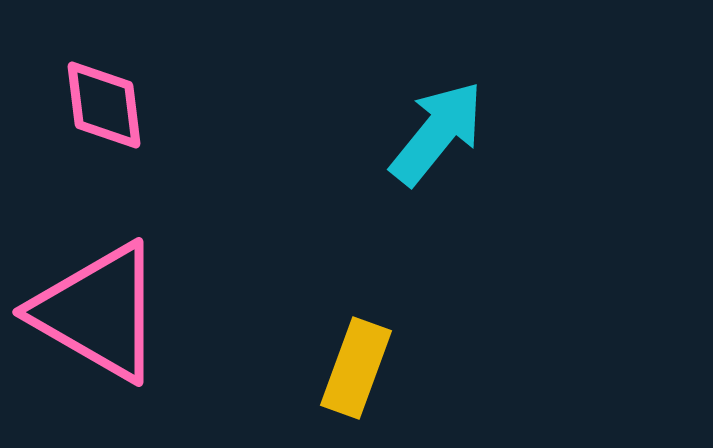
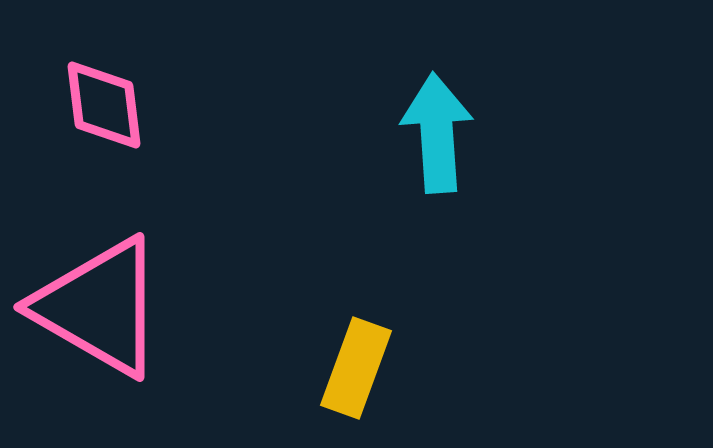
cyan arrow: rotated 43 degrees counterclockwise
pink triangle: moved 1 px right, 5 px up
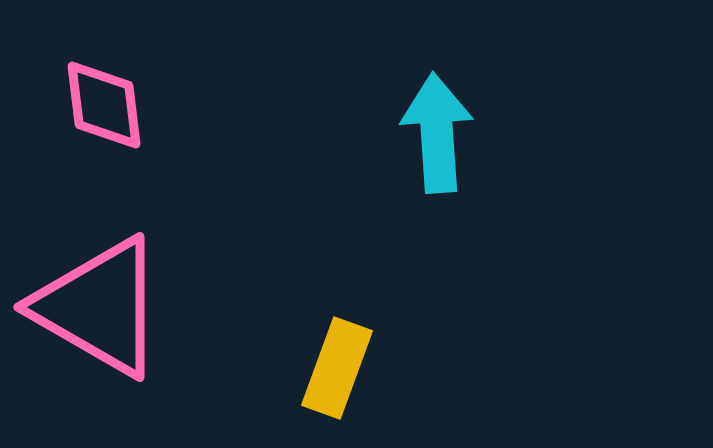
yellow rectangle: moved 19 px left
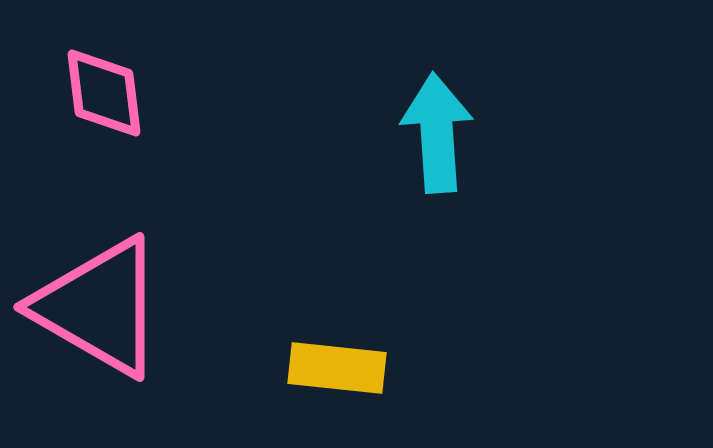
pink diamond: moved 12 px up
yellow rectangle: rotated 76 degrees clockwise
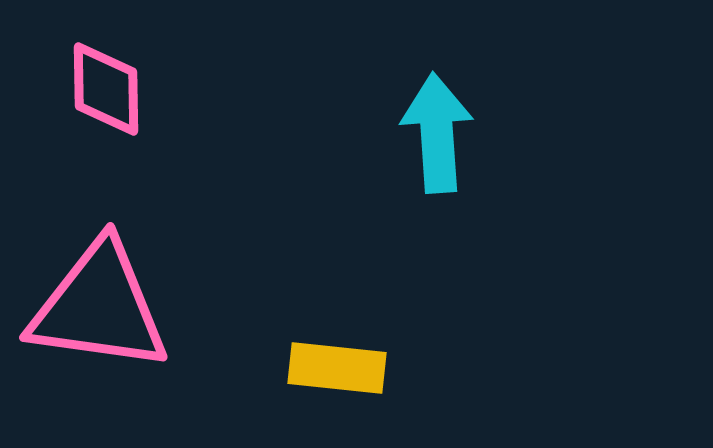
pink diamond: moved 2 px right, 4 px up; rotated 6 degrees clockwise
pink triangle: rotated 22 degrees counterclockwise
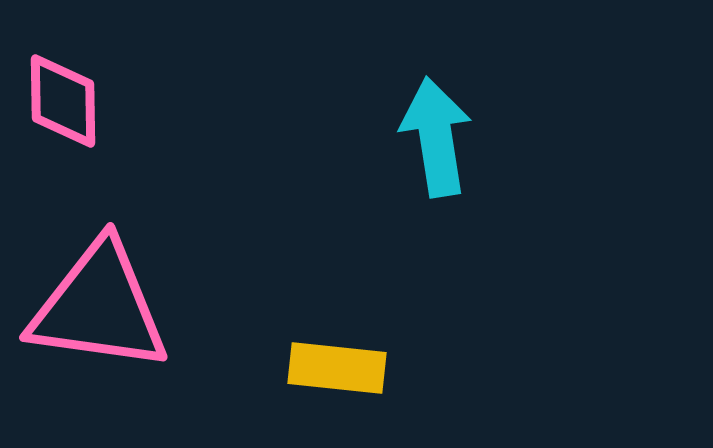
pink diamond: moved 43 px left, 12 px down
cyan arrow: moved 1 px left, 4 px down; rotated 5 degrees counterclockwise
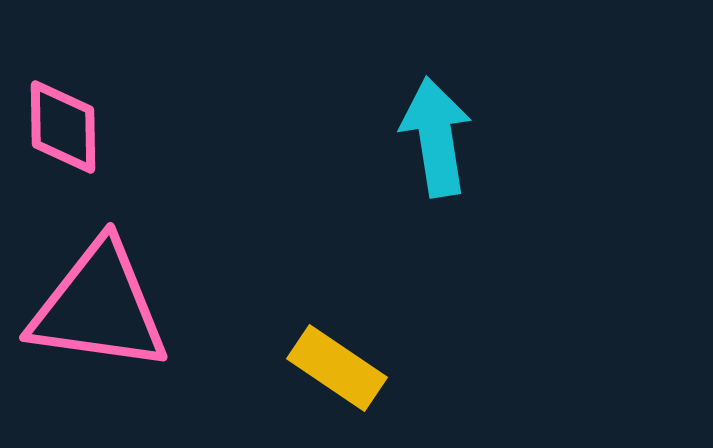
pink diamond: moved 26 px down
yellow rectangle: rotated 28 degrees clockwise
